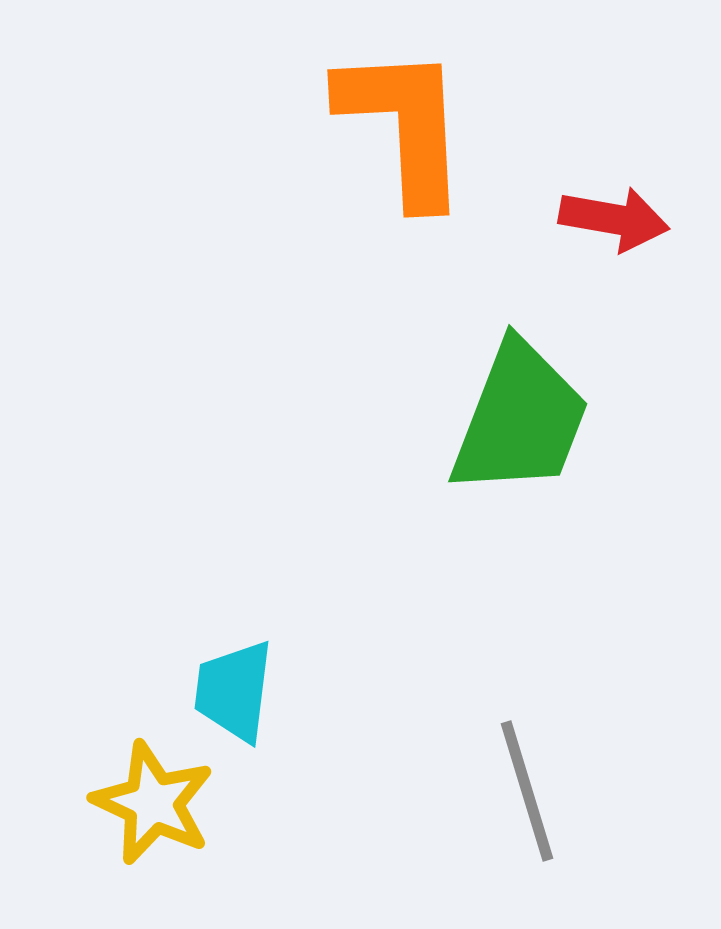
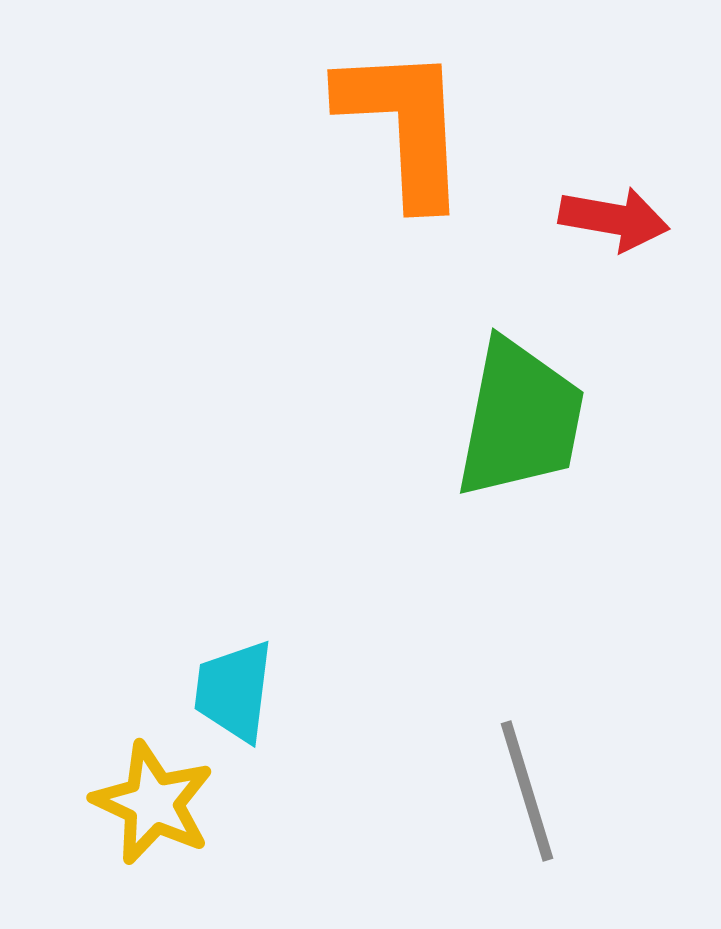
green trapezoid: rotated 10 degrees counterclockwise
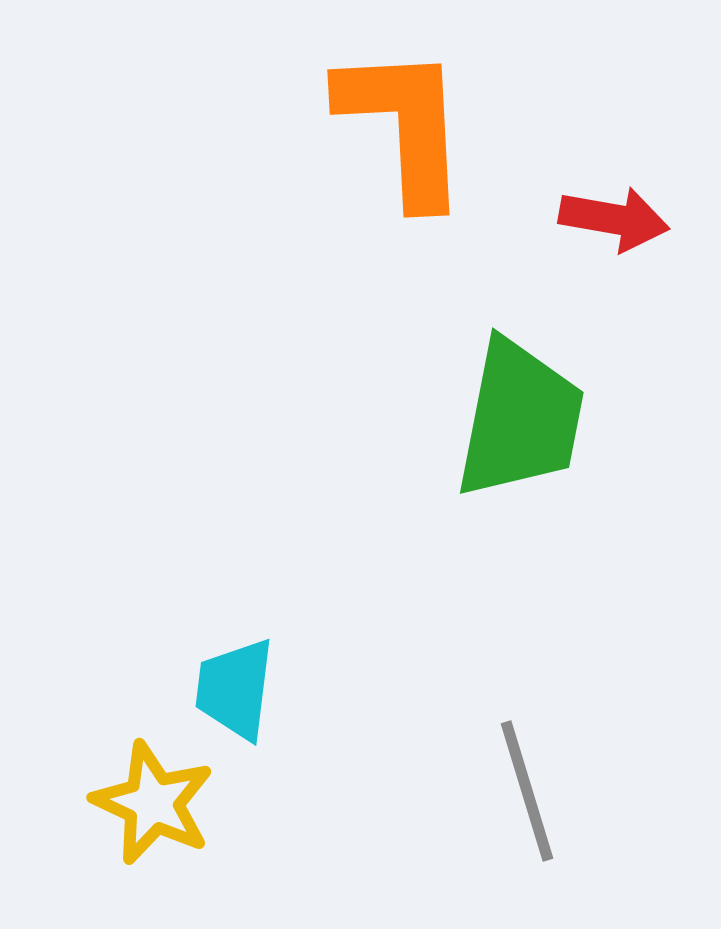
cyan trapezoid: moved 1 px right, 2 px up
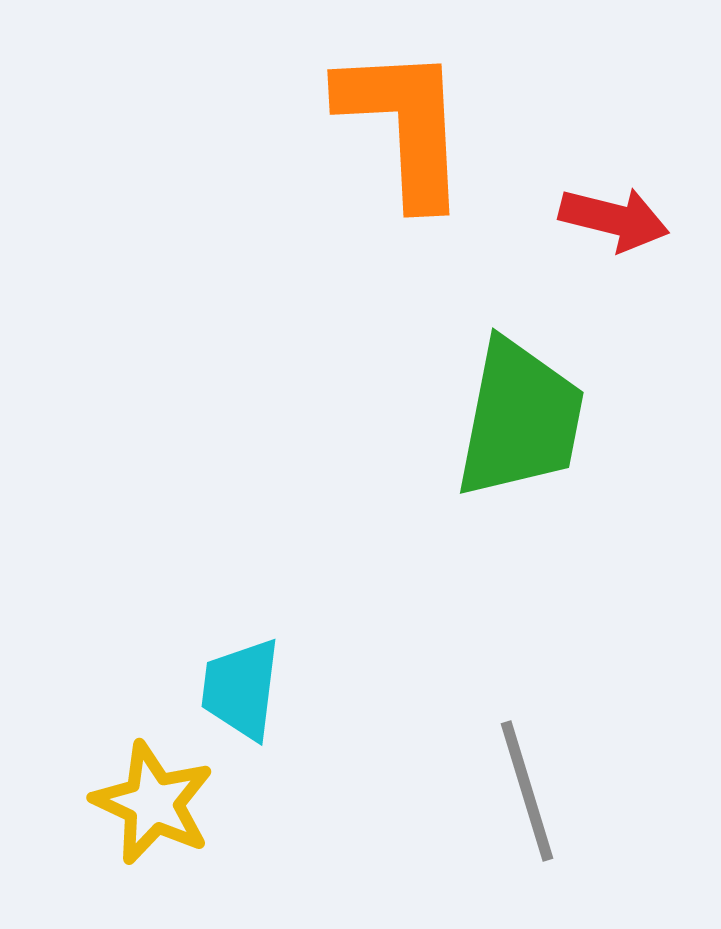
red arrow: rotated 4 degrees clockwise
cyan trapezoid: moved 6 px right
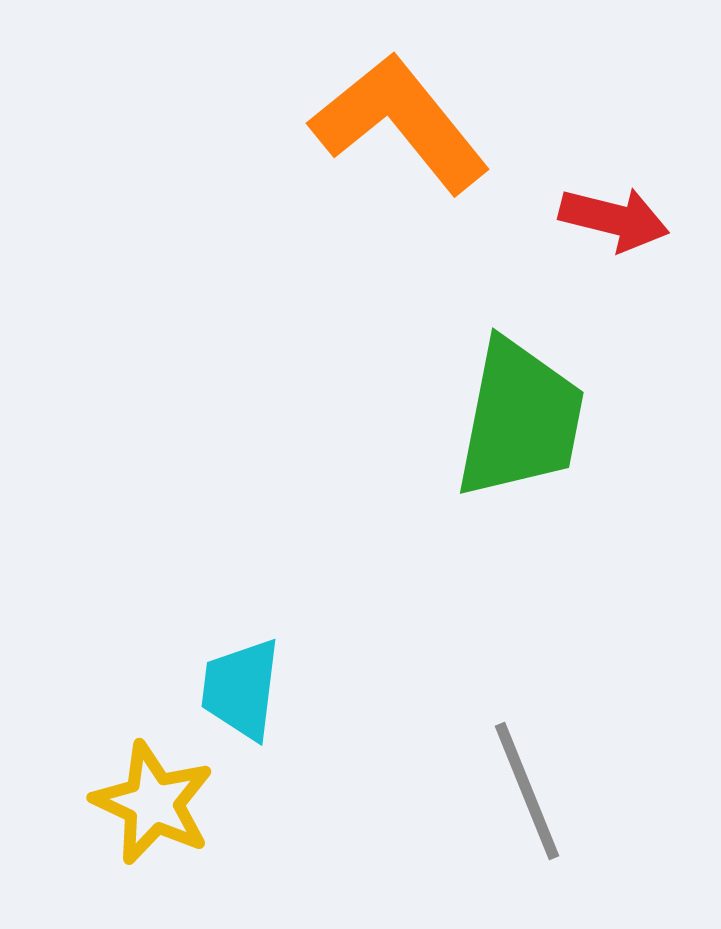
orange L-shape: moved 4 px left, 2 px up; rotated 36 degrees counterclockwise
gray line: rotated 5 degrees counterclockwise
